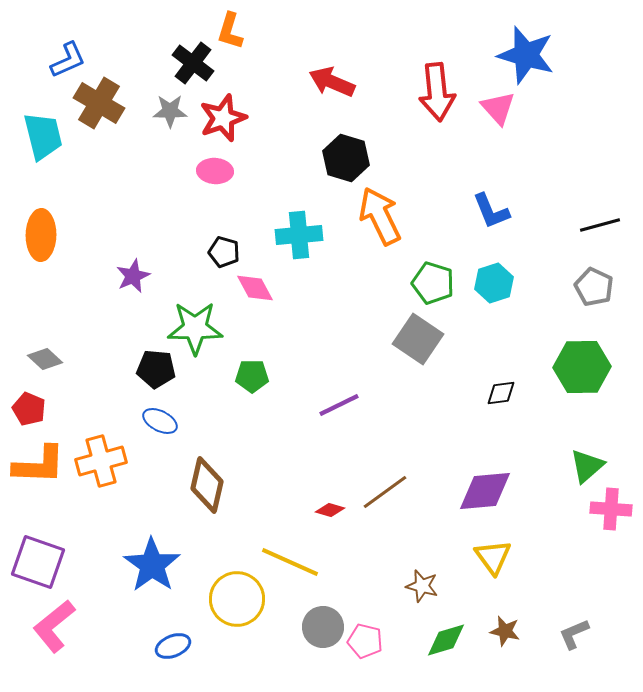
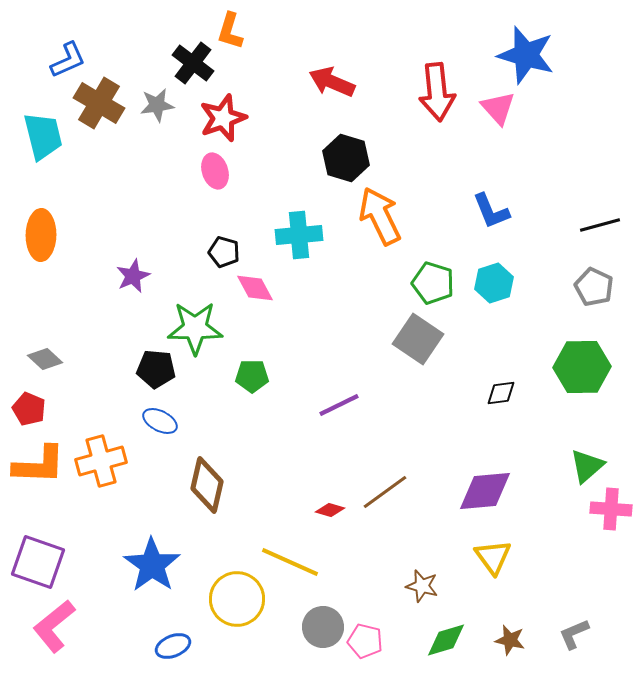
gray star at (170, 111): moved 13 px left, 6 px up; rotated 8 degrees counterclockwise
pink ellipse at (215, 171): rotated 68 degrees clockwise
brown star at (505, 631): moved 5 px right, 9 px down
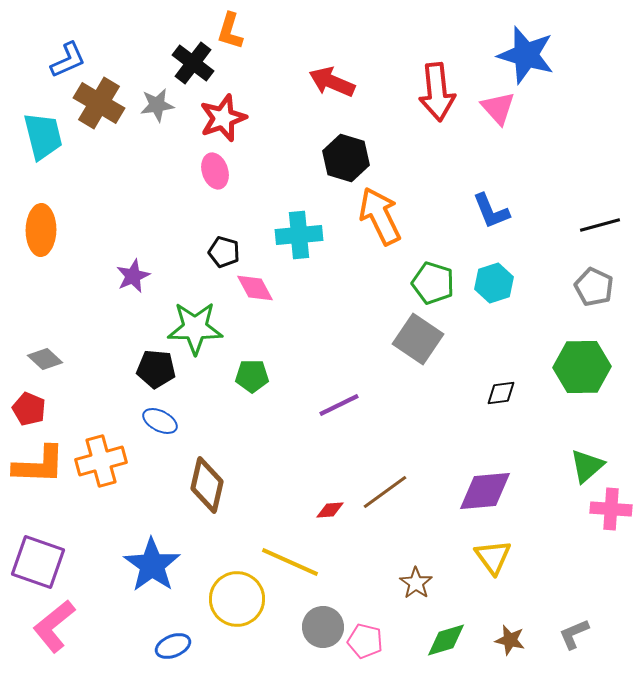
orange ellipse at (41, 235): moved 5 px up
red diamond at (330, 510): rotated 20 degrees counterclockwise
brown star at (422, 586): moved 6 px left, 3 px up; rotated 20 degrees clockwise
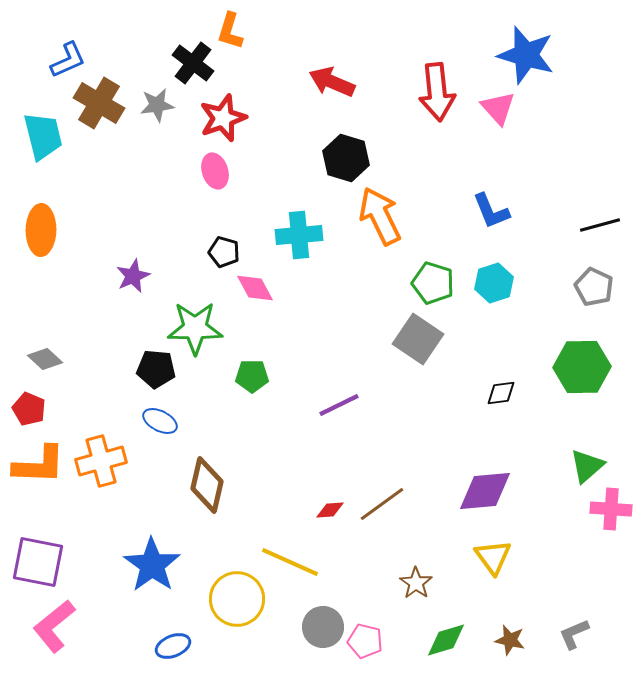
brown line at (385, 492): moved 3 px left, 12 px down
purple square at (38, 562): rotated 8 degrees counterclockwise
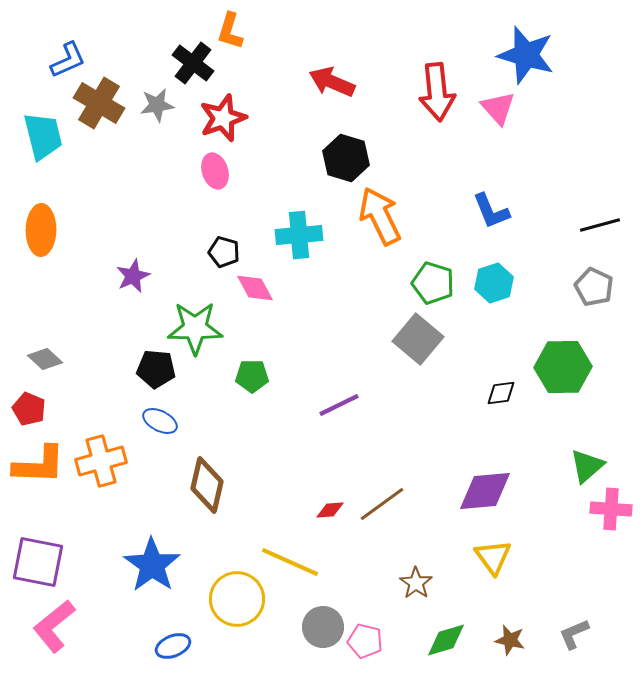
gray square at (418, 339): rotated 6 degrees clockwise
green hexagon at (582, 367): moved 19 px left
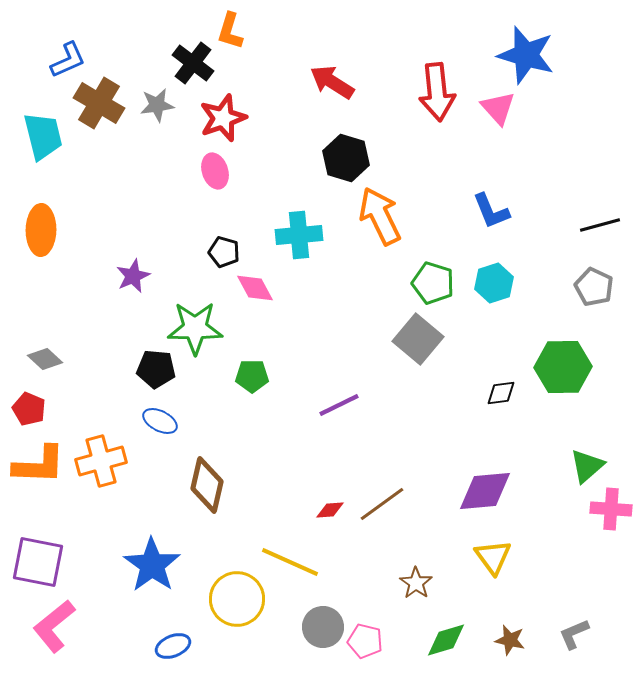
red arrow at (332, 82): rotated 9 degrees clockwise
